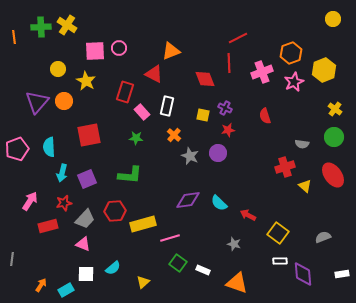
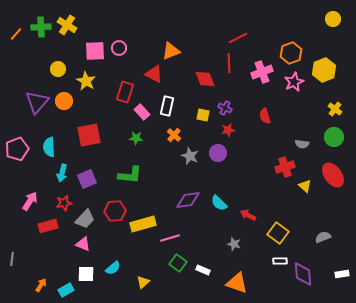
orange line at (14, 37): moved 2 px right, 3 px up; rotated 48 degrees clockwise
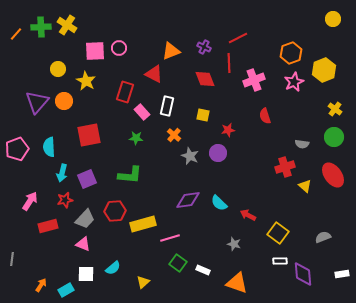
pink cross at (262, 72): moved 8 px left, 8 px down
purple cross at (225, 108): moved 21 px left, 61 px up
red star at (64, 203): moved 1 px right, 3 px up
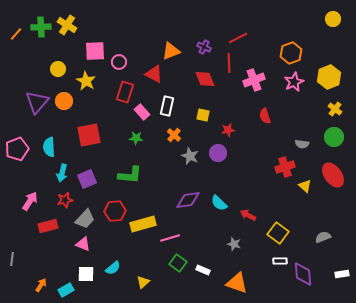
pink circle at (119, 48): moved 14 px down
yellow hexagon at (324, 70): moved 5 px right, 7 px down
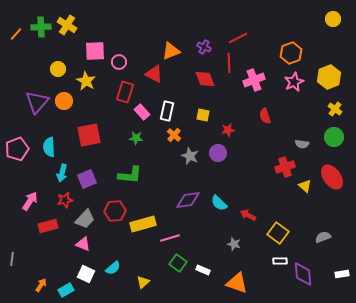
white rectangle at (167, 106): moved 5 px down
red ellipse at (333, 175): moved 1 px left, 2 px down
white square at (86, 274): rotated 24 degrees clockwise
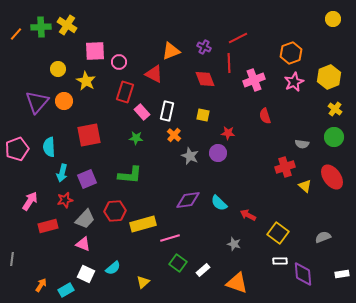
red star at (228, 130): moved 3 px down; rotated 16 degrees clockwise
white rectangle at (203, 270): rotated 64 degrees counterclockwise
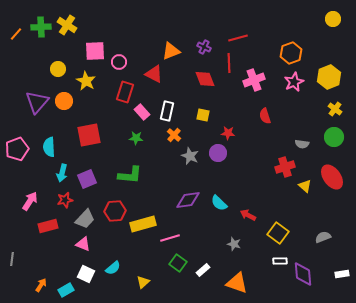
red line at (238, 38): rotated 12 degrees clockwise
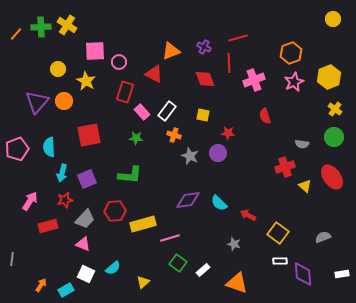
white rectangle at (167, 111): rotated 24 degrees clockwise
orange cross at (174, 135): rotated 24 degrees counterclockwise
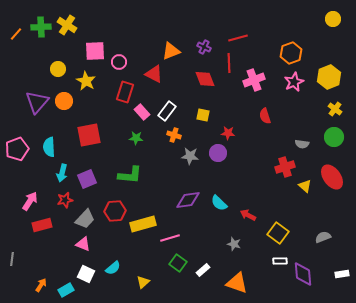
gray star at (190, 156): rotated 18 degrees counterclockwise
red rectangle at (48, 226): moved 6 px left, 1 px up
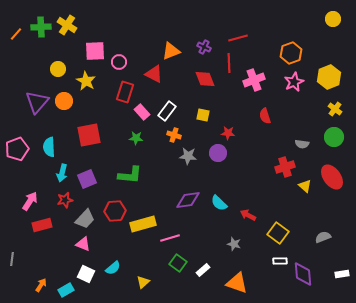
gray star at (190, 156): moved 2 px left
